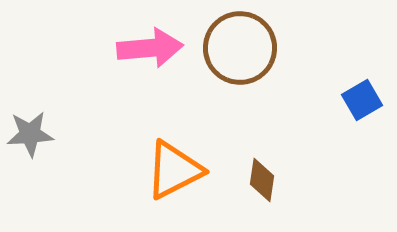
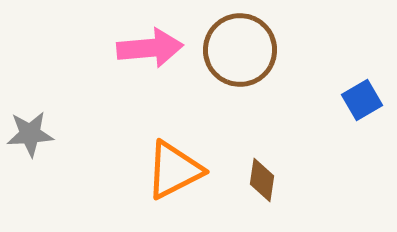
brown circle: moved 2 px down
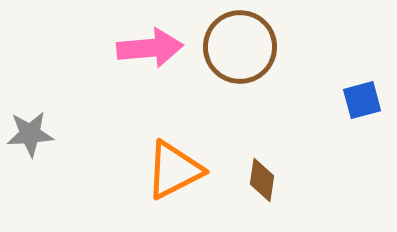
brown circle: moved 3 px up
blue square: rotated 15 degrees clockwise
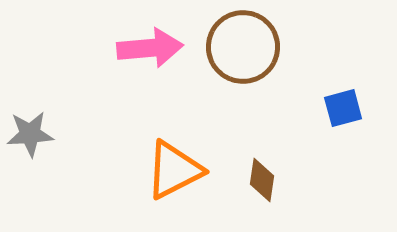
brown circle: moved 3 px right
blue square: moved 19 px left, 8 px down
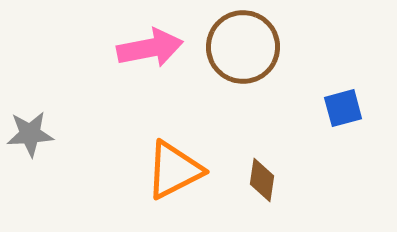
pink arrow: rotated 6 degrees counterclockwise
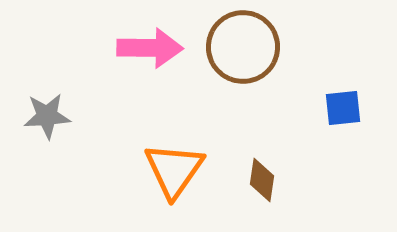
pink arrow: rotated 12 degrees clockwise
blue square: rotated 9 degrees clockwise
gray star: moved 17 px right, 18 px up
orange triangle: rotated 28 degrees counterclockwise
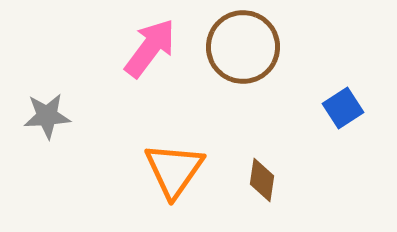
pink arrow: rotated 54 degrees counterclockwise
blue square: rotated 27 degrees counterclockwise
